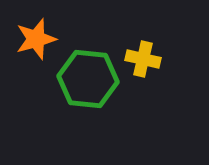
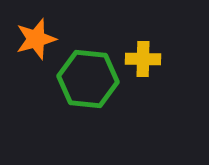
yellow cross: rotated 12 degrees counterclockwise
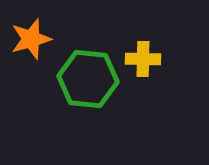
orange star: moved 5 px left
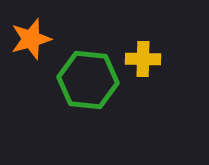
green hexagon: moved 1 px down
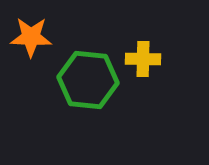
orange star: moved 2 px up; rotated 18 degrees clockwise
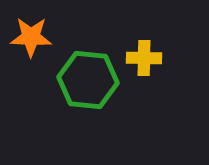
yellow cross: moved 1 px right, 1 px up
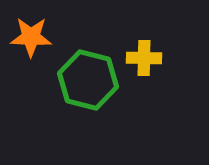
green hexagon: rotated 8 degrees clockwise
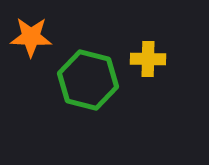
yellow cross: moved 4 px right, 1 px down
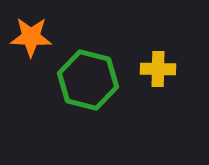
yellow cross: moved 10 px right, 10 px down
